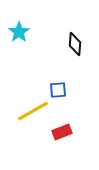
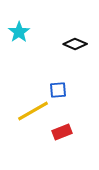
black diamond: rotated 70 degrees counterclockwise
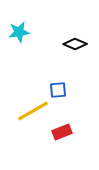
cyan star: rotated 25 degrees clockwise
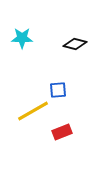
cyan star: moved 3 px right, 6 px down; rotated 10 degrees clockwise
black diamond: rotated 10 degrees counterclockwise
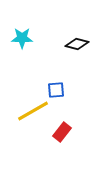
black diamond: moved 2 px right
blue square: moved 2 px left
red rectangle: rotated 30 degrees counterclockwise
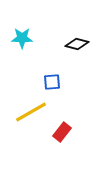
blue square: moved 4 px left, 8 px up
yellow line: moved 2 px left, 1 px down
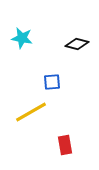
cyan star: rotated 10 degrees clockwise
red rectangle: moved 3 px right, 13 px down; rotated 48 degrees counterclockwise
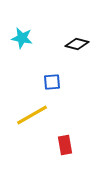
yellow line: moved 1 px right, 3 px down
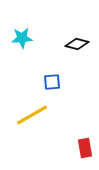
cyan star: rotated 15 degrees counterclockwise
red rectangle: moved 20 px right, 3 px down
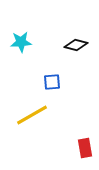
cyan star: moved 1 px left, 4 px down
black diamond: moved 1 px left, 1 px down
